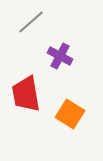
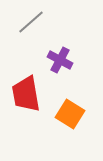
purple cross: moved 4 px down
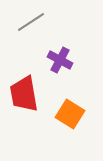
gray line: rotated 8 degrees clockwise
red trapezoid: moved 2 px left
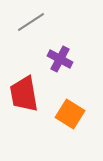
purple cross: moved 1 px up
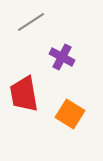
purple cross: moved 2 px right, 2 px up
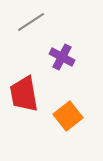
orange square: moved 2 px left, 2 px down; rotated 20 degrees clockwise
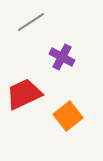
red trapezoid: rotated 75 degrees clockwise
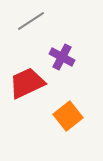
gray line: moved 1 px up
red trapezoid: moved 3 px right, 11 px up
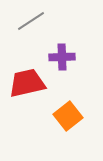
purple cross: rotated 30 degrees counterclockwise
red trapezoid: rotated 12 degrees clockwise
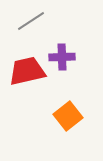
red trapezoid: moved 12 px up
